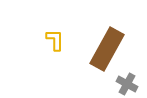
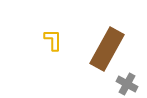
yellow L-shape: moved 2 px left
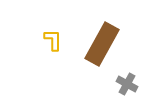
brown rectangle: moved 5 px left, 5 px up
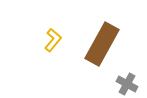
yellow L-shape: rotated 40 degrees clockwise
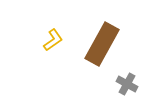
yellow L-shape: rotated 15 degrees clockwise
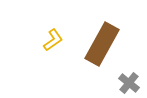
gray cross: moved 2 px right, 1 px up; rotated 10 degrees clockwise
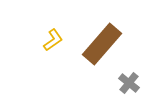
brown rectangle: rotated 12 degrees clockwise
